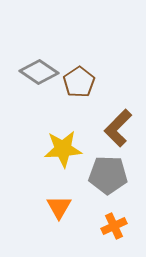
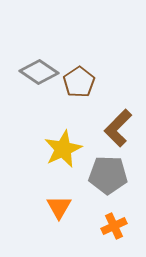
yellow star: rotated 21 degrees counterclockwise
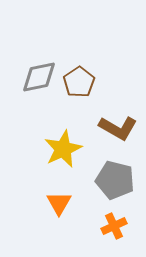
gray diamond: moved 5 px down; rotated 45 degrees counterclockwise
brown L-shape: rotated 105 degrees counterclockwise
gray pentagon: moved 7 px right, 5 px down; rotated 12 degrees clockwise
orange triangle: moved 4 px up
